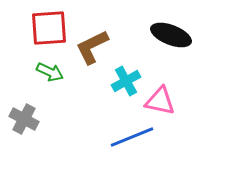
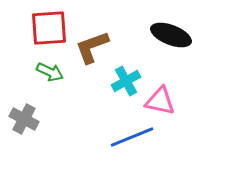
brown L-shape: rotated 6 degrees clockwise
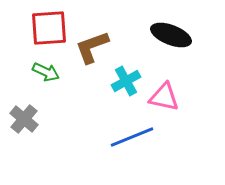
green arrow: moved 4 px left
pink triangle: moved 4 px right, 4 px up
gray cross: rotated 12 degrees clockwise
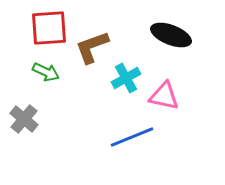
cyan cross: moved 3 px up
pink triangle: moved 1 px up
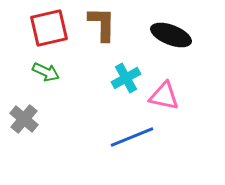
red square: rotated 9 degrees counterclockwise
brown L-shape: moved 10 px right, 23 px up; rotated 111 degrees clockwise
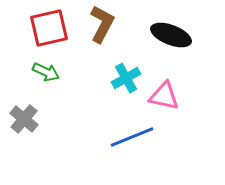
brown L-shape: rotated 27 degrees clockwise
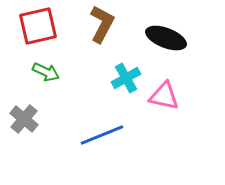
red square: moved 11 px left, 2 px up
black ellipse: moved 5 px left, 3 px down
blue line: moved 30 px left, 2 px up
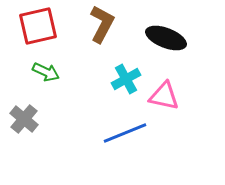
cyan cross: moved 1 px down
blue line: moved 23 px right, 2 px up
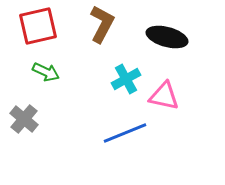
black ellipse: moved 1 px right, 1 px up; rotated 6 degrees counterclockwise
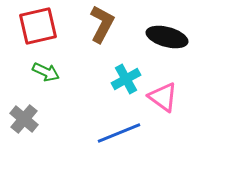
pink triangle: moved 1 px left, 1 px down; rotated 24 degrees clockwise
blue line: moved 6 px left
